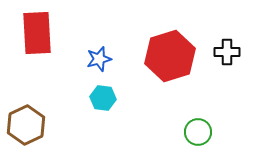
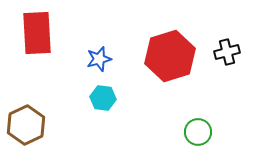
black cross: rotated 15 degrees counterclockwise
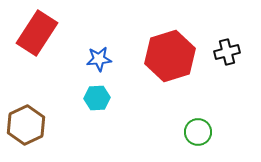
red rectangle: rotated 36 degrees clockwise
blue star: rotated 10 degrees clockwise
cyan hexagon: moved 6 px left; rotated 10 degrees counterclockwise
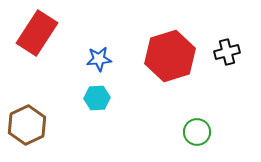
brown hexagon: moved 1 px right
green circle: moved 1 px left
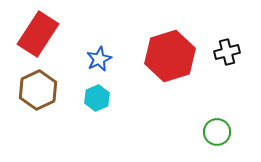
red rectangle: moved 1 px right, 1 px down
blue star: rotated 20 degrees counterclockwise
cyan hexagon: rotated 20 degrees counterclockwise
brown hexagon: moved 11 px right, 35 px up
green circle: moved 20 px right
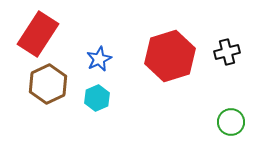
brown hexagon: moved 10 px right, 6 px up
green circle: moved 14 px right, 10 px up
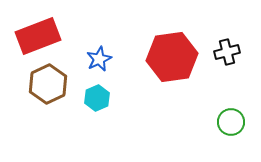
red rectangle: moved 2 px down; rotated 36 degrees clockwise
red hexagon: moved 2 px right, 1 px down; rotated 9 degrees clockwise
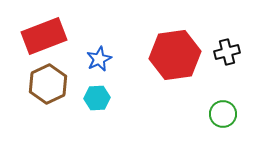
red rectangle: moved 6 px right
red hexagon: moved 3 px right, 2 px up
cyan hexagon: rotated 20 degrees clockwise
green circle: moved 8 px left, 8 px up
